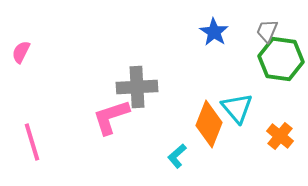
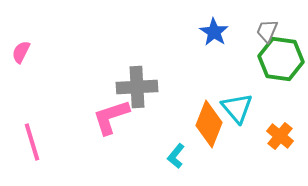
cyan L-shape: moved 1 px left; rotated 10 degrees counterclockwise
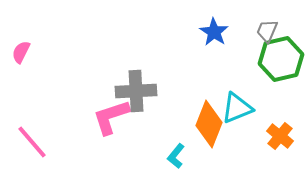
green hexagon: rotated 21 degrees counterclockwise
gray cross: moved 1 px left, 4 px down
cyan triangle: rotated 48 degrees clockwise
pink line: rotated 24 degrees counterclockwise
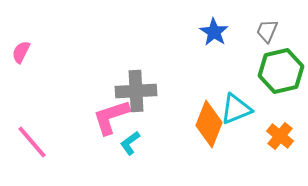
green hexagon: moved 12 px down
cyan triangle: moved 1 px left, 1 px down
cyan L-shape: moved 46 px left, 13 px up; rotated 15 degrees clockwise
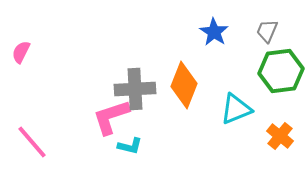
green hexagon: rotated 6 degrees clockwise
gray cross: moved 1 px left, 2 px up
orange diamond: moved 25 px left, 39 px up
cyan L-shape: moved 3 px down; rotated 130 degrees counterclockwise
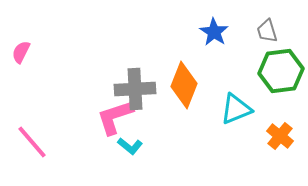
gray trapezoid: rotated 40 degrees counterclockwise
pink L-shape: moved 4 px right
cyan L-shape: rotated 25 degrees clockwise
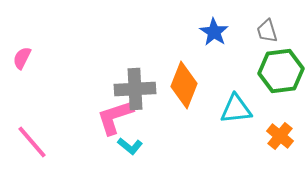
pink semicircle: moved 1 px right, 6 px down
cyan triangle: rotated 16 degrees clockwise
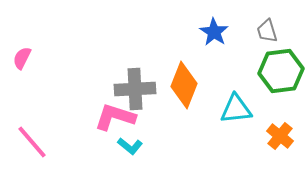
pink L-shape: rotated 36 degrees clockwise
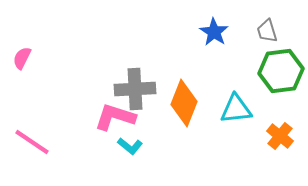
orange diamond: moved 18 px down
pink line: rotated 15 degrees counterclockwise
